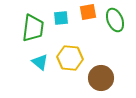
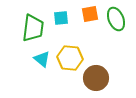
orange square: moved 2 px right, 2 px down
green ellipse: moved 1 px right, 1 px up
cyan triangle: moved 2 px right, 3 px up
brown circle: moved 5 px left
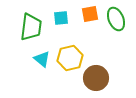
green trapezoid: moved 2 px left, 1 px up
yellow hexagon: rotated 20 degrees counterclockwise
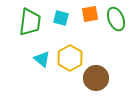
cyan square: rotated 21 degrees clockwise
green trapezoid: moved 1 px left, 5 px up
yellow hexagon: rotated 15 degrees counterclockwise
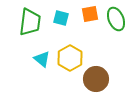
brown circle: moved 1 px down
